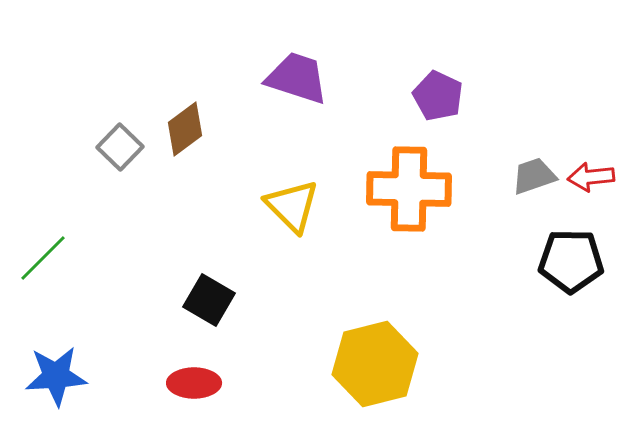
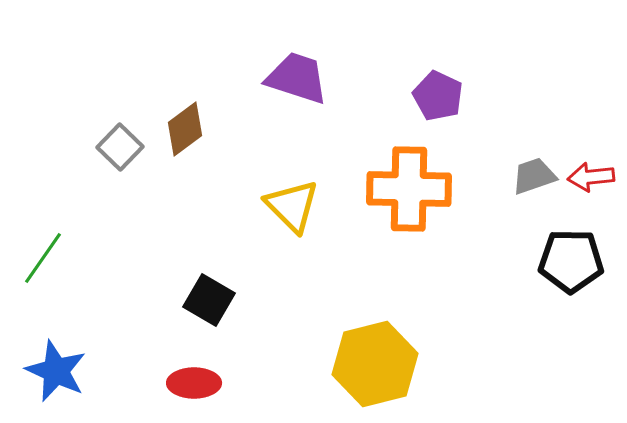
green line: rotated 10 degrees counterclockwise
blue star: moved 5 px up; rotated 28 degrees clockwise
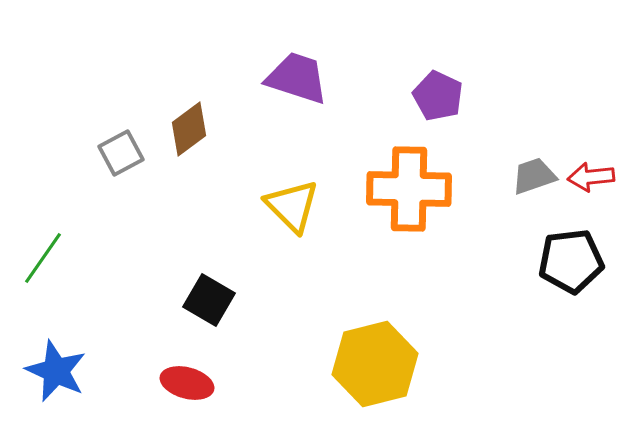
brown diamond: moved 4 px right
gray square: moved 1 px right, 6 px down; rotated 18 degrees clockwise
black pentagon: rotated 8 degrees counterclockwise
red ellipse: moved 7 px left; rotated 15 degrees clockwise
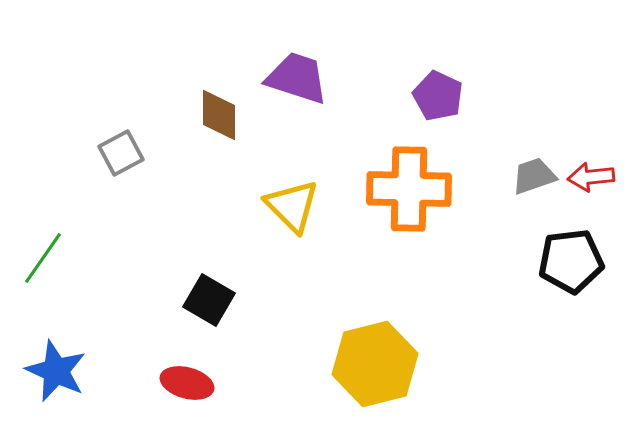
brown diamond: moved 30 px right, 14 px up; rotated 54 degrees counterclockwise
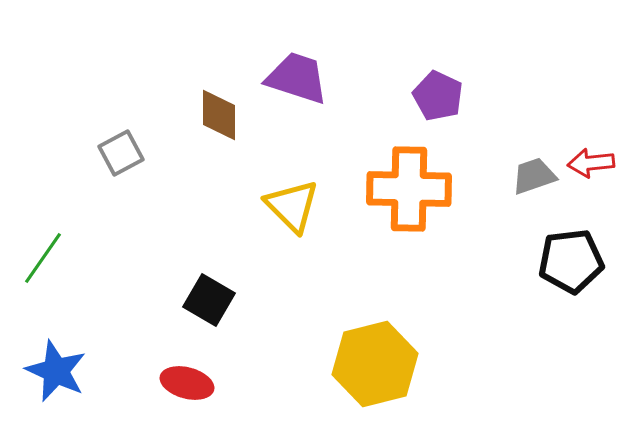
red arrow: moved 14 px up
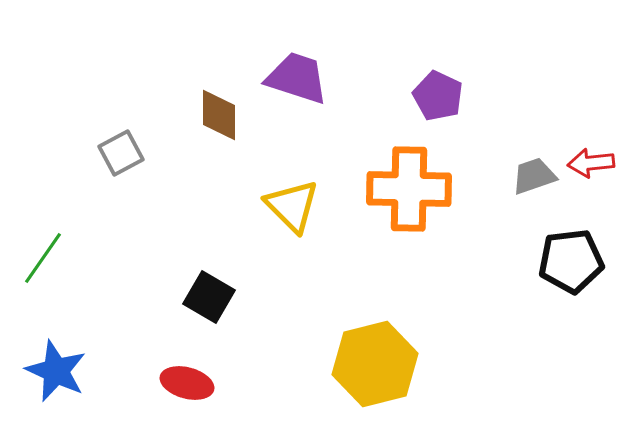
black square: moved 3 px up
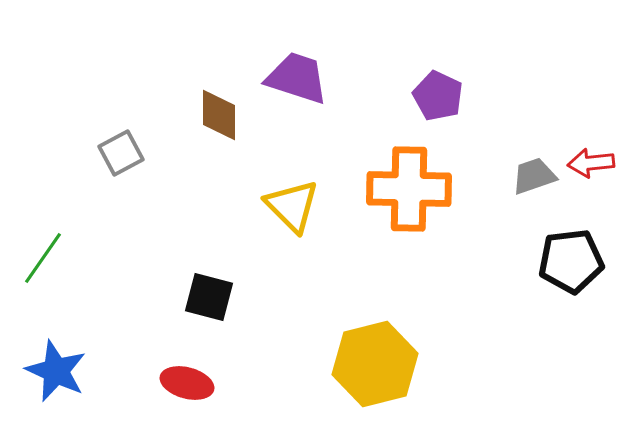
black square: rotated 15 degrees counterclockwise
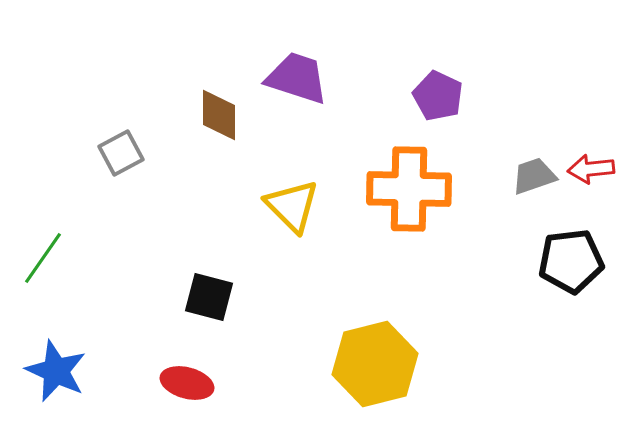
red arrow: moved 6 px down
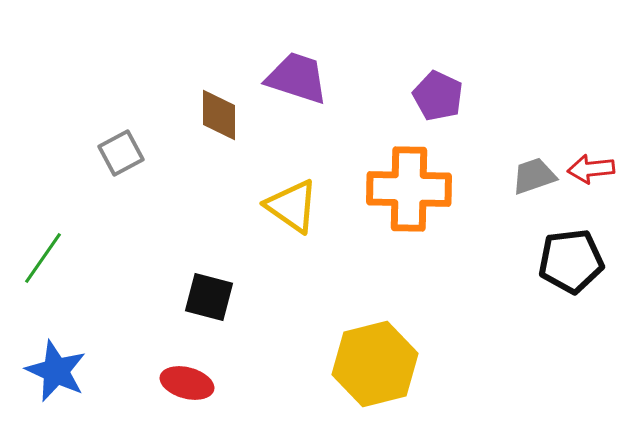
yellow triangle: rotated 10 degrees counterclockwise
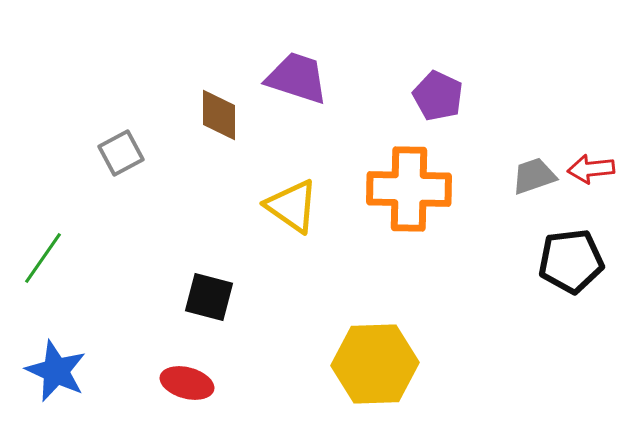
yellow hexagon: rotated 12 degrees clockwise
